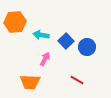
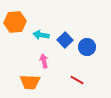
blue square: moved 1 px left, 1 px up
pink arrow: moved 1 px left, 2 px down; rotated 40 degrees counterclockwise
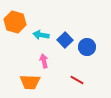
orange hexagon: rotated 20 degrees clockwise
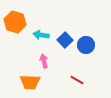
blue circle: moved 1 px left, 2 px up
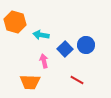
blue square: moved 9 px down
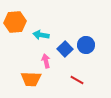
orange hexagon: rotated 20 degrees counterclockwise
pink arrow: moved 2 px right
orange trapezoid: moved 1 px right, 3 px up
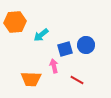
cyan arrow: rotated 49 degrees counterclockwise
blue square: rotated 28 degrees clockwise
pink arrow: moved 8 px right, 5 px down
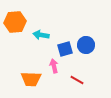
cyan arrow: rotated 49 degrees clockwise
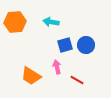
cyan arrow: moved 10 px right, 13 px up
blue square: moved 4 px up
pink arrow: moved 3 px right, 1 px down
orange trapezoid: moved 3 px up; rotated 30 degrees clockwise
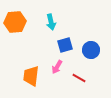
cyan arrow: rotated 112 degrees counterclockwise
blue circle: moved 5 px right, 5 px down
pink arrow: rotated 136 degrees counterclockwise
orange trapezoid: rotated 65 degrees clockwise
red line: moved 2 px right, 2 px up
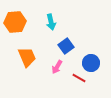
blue square: moved 1 px right, 1 px down; rotated 21 degrees counterclockwise
blue circle: moved 13 px down
orange trapezoid: moved 4 px left, 19 px up; rotated 150 degrees clockwise
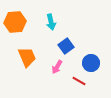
red line: moved 3 px down
